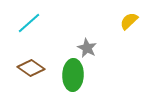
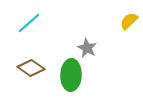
green ellipse: moved 2 px left
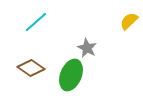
cyan line: moved 7 px right, 1 px up
green ellipse: rotated 20 degrees clockwise
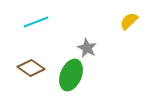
cyan line: rotated 20 degrees clockwise
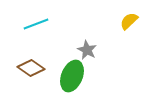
cyan line: moved 2 px down
gray star: moved 2 px down
green ellipse: moved 1 px right, 1 px down
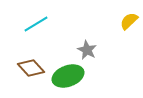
cyan line: rotated 10 degrees counterclockwise
brown diamond: rotated 12 degrees clockwise
green ellipse: moved 4 px left; rotated 48 degrees clockwise
